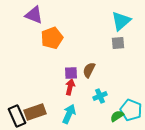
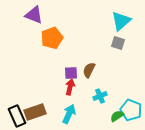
gray square: rotated 24 degrees clockwise
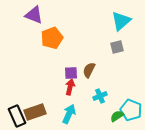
gray square: moved 1 px left, 4 px down; rotated 32 degrees counterclockwise
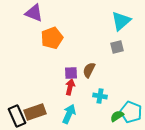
purple triangle: moved 2 px up
cyan cross: rotated 32 degrees clockwise
cyan pentagon: moved 2 px down
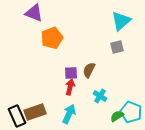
cyan cross: rotated 24 degrees clockwise
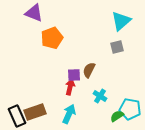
purple square: moved 3 px right, 2 px down
cyan pentagon: moved 1 px left, 3 px up; rotated 10 degrees counterclockwise
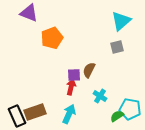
purple triangle: moved 5 px left
red arrow: moved 1 px right
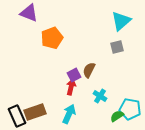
purple square: rotated 24 degrees counterclockwise
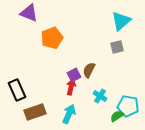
cyan pentagon: moved 2 px left, 3 px up
black rectangle: moved 26 px up
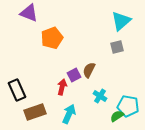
red arrow: moved 9 px left
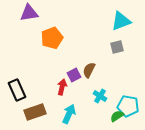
purple triangle: rotated 30 degrees counterclockwise
cyan triangle: rotated 20 degrees clockwise
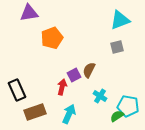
cyan triangle: moved 1 px left, 1 px up
